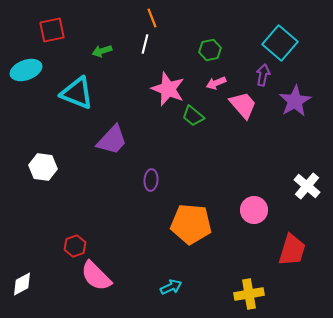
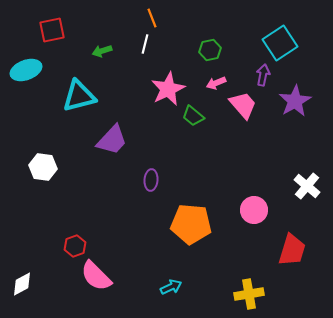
cyan square: rotated 16 degrees clockwise
pink star: rotated 24 degrees clockwise
cyan triangle: moved 2 px right, 3 px down; rotated 36 degrees counterclockwise
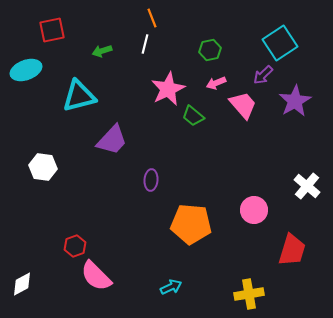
purple arrow: rotated 145 degrees counterclockwise
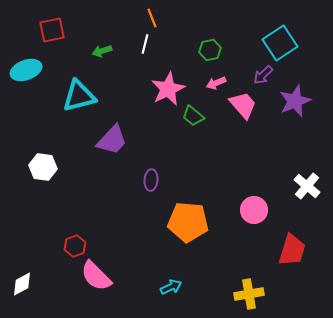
purple star: rotated 8 degrees clockwise
orange pentagon: moved 3 px left, 2 px up
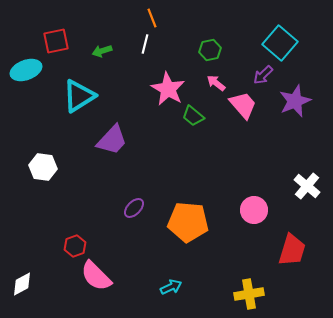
red square: moved 4 px right, 11 px down
cyan square: rotated 16 degrees counterclockwise
pink arrow: rotated 60 degrees clockwise
pink star: rotated 16 degrees counterclockwise
cyan triangle: rotated 18 degrees counterclockwise
purple ellipse: moved 17 px left, 28 px down; rotated 40 degrees clockwise
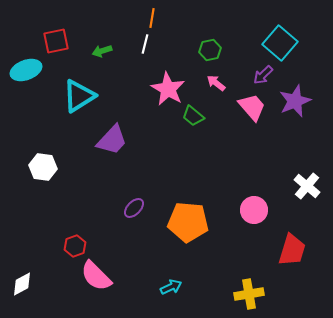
orange line: rotated 30 degrees clockwise
pink trapezoid: moved 9 px right, 2 px down
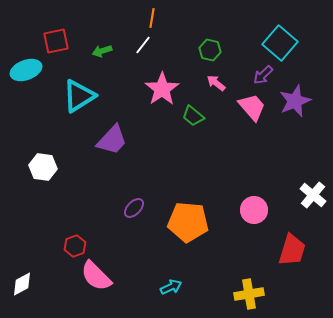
white line: moved 2 px left, 1 px down; rotated 24 degrees clockwise
green hexagon: rotated 25 degrees clockwise
pink star: moved 6 px left; rotated 8 degrees clockwise
white cross: moved 6 px right, 9 px down
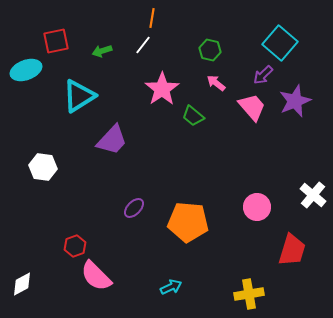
pink circle: moved 3 px right, 3 px up
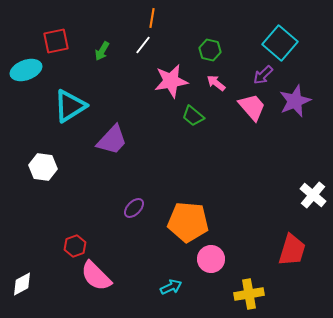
green arrow: rotated 42 degrees counterclockwise
pink star: moved 9 px right, 8 px up; rotated 24 degrees clockwise
cyan triangle: moved 9 px left, 10 px down
pink circle: moved 46 px left, 52 px down
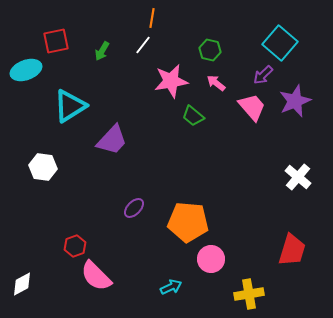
white cross: moved 15 px left, 18 px up
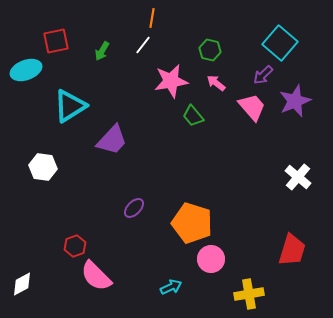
green trapezoid: rotated 10 degrees clockwise
orange pentagon: moved 4 px right, 1 px down; rotated 12 degrees clockwise
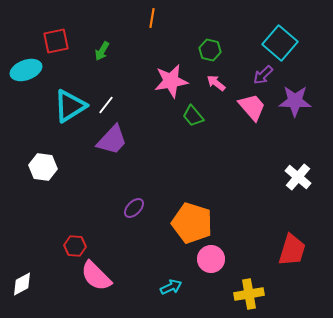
white line: moved 37 px left, 60 px down
purple star: rotated 24 degrees clockwise
red hexagon: rotated 25 degrees clockwise
